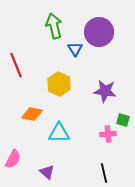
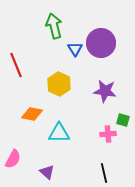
purple circle: moved 2 px right, 11 px down
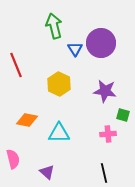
orange diamond: moved 5 px left, 6 px down
green square: moved 5 px up
pink semicircle: rotated 42 degrees counterclockwise
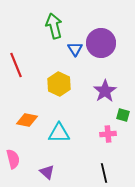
purple star: rotated 30 degrees clockwise
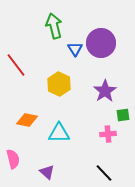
red line: rotated 15 degrees counterclockwise
green square: rotated 24 degrees counterclockwise
black line: rotated 30 degrees counterclockwise
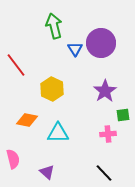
yellow hexagon: moved 7 px left, 5 px down
cyan triangle: moved 1 px left
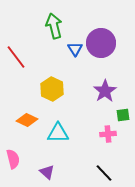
red line: moved 8 px up
orange diamond: rotated 15 degrees clockwise
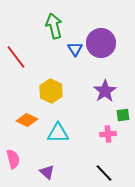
yellow hexagon: moved 1 px left, 2 px down
